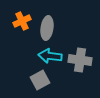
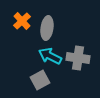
orange cross: rotated 18 degrees counterclockwise
cyan arrow: rotated 20 degrees clockwise
gray cross: moved 2 px left, 2 px up
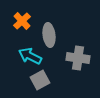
gray ellipse: moved 2 px right, 7 px down; rotated 15 degrees counterclockwise
cyan arrow: moved 20 px left
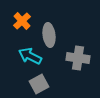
gray square: moved 1 px left, 4 px down
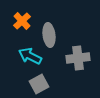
gray cross: rotated 15 degrees counterclockwise
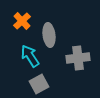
cyan arrow: rotated 30 degrees clockwise
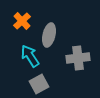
gray ellipse: rotated 20 degrees clockwise
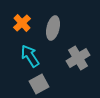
orange cross: moved 2 px down
gray ellipse: moved 4 px right, 7 px up
gray cross: rotated 25 degrees counterclockwise
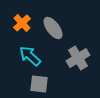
gray ellipse: rotated 50 degrees counterclockwise
cyan arrow: rotated 15 degrees counterclockwise
gray square: rotated 36 degrees clockwise
